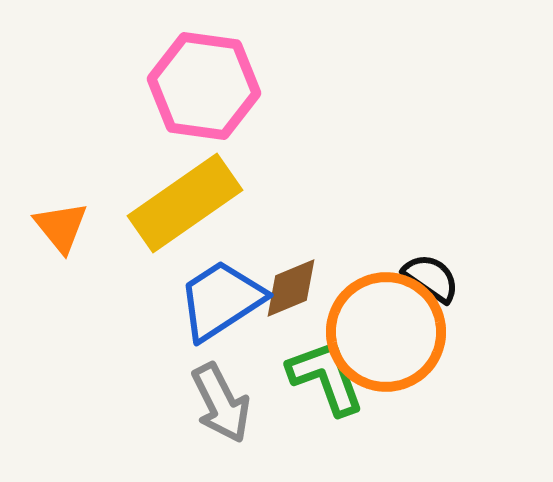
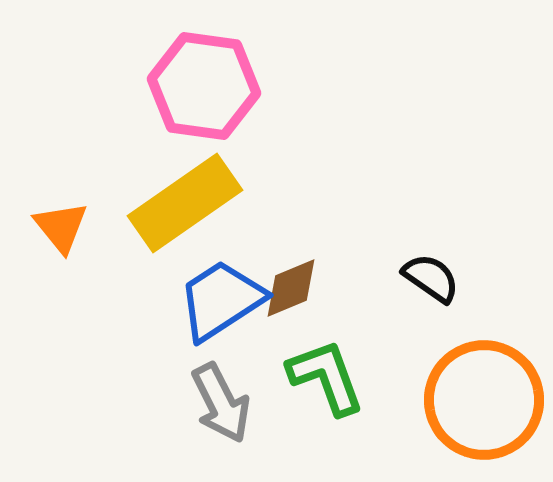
orange circle: moved 98 px right, 68 px down
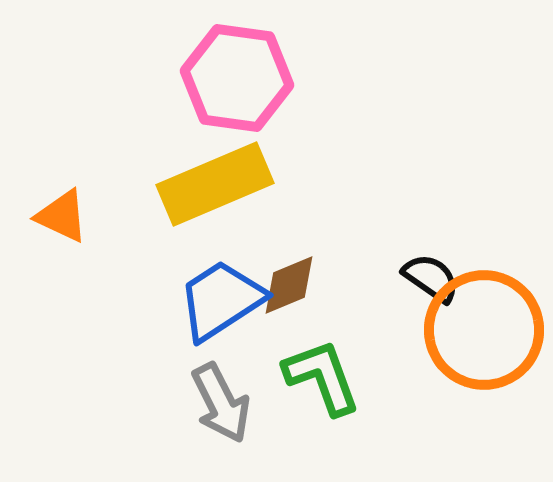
pink hexagon: moved 33 px right, 8 px up
yellow rectangle: moved 30 px right, 19 px up; rotated 12 degrees clockwise
orange triangle: moved 1 px right, 11 px up; rotated 26 degrees counterclockwise
brown diamond: moved 2 px left, 3 px up
green L-shape: moved 4 px left
orange circle: moved 70 px up
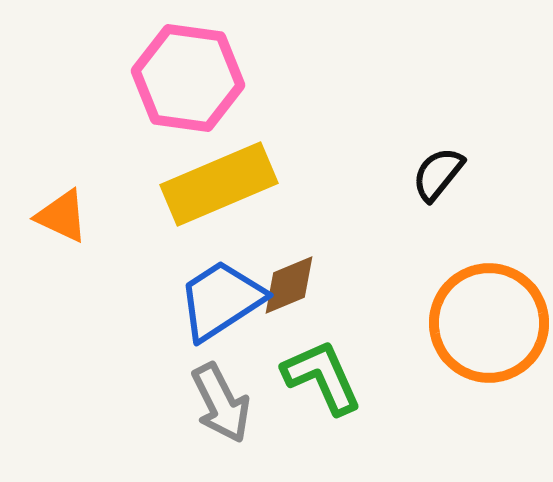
pink hexagon: moved 49 px left
yellow rectangle: moved 4 px right
black semicircle: moved 7 px right, 104 px up; rotated 86 degrees counterclockwise
orange circle: moved 5 px right, 7 px up
green L-shape: rotated 4 degrees counterclockwise
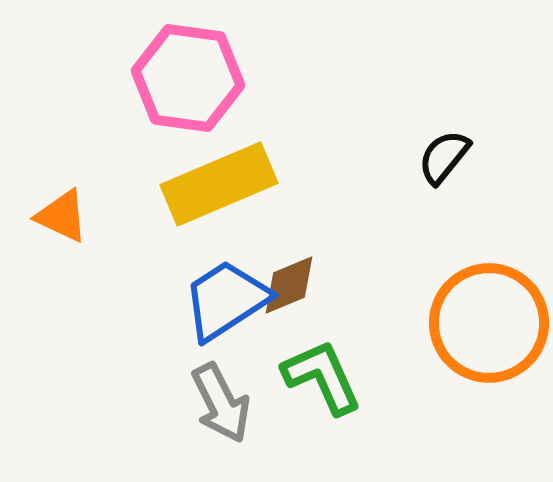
black semicircle: moved 6 px right, 17 px up
blue trapezoid: moved 5 px right
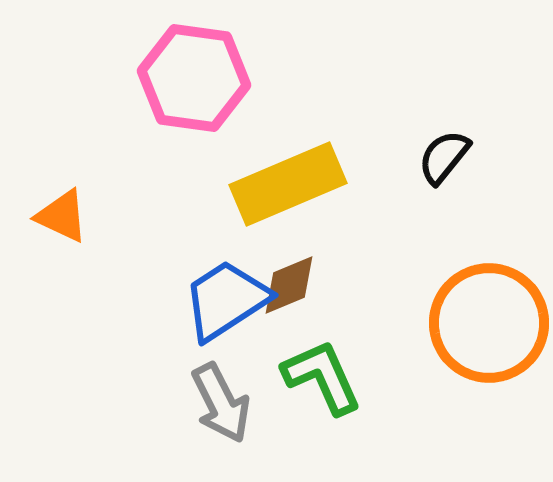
pink hexagon: moved 6 px right
yellow rectangle: moved 69 px right
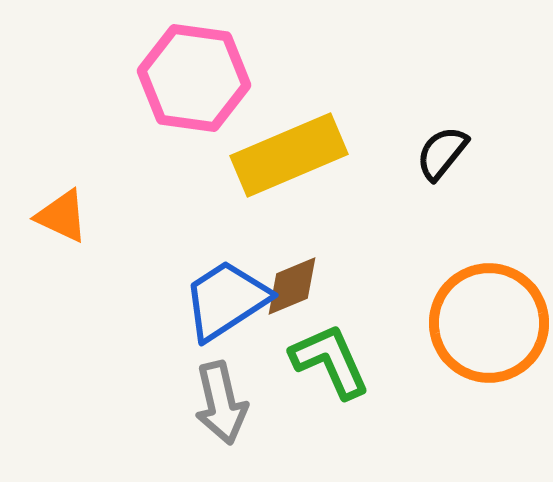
black semicircle: moved 2 px left, 4 px up
yellow rectangle: moved 1 px right, 29 px up
brown diamond: moved 3 px right, 1 px down
green L-shape: moved 8 px right, 16 px up
gray arrow: rotated 14 degrees clockwise
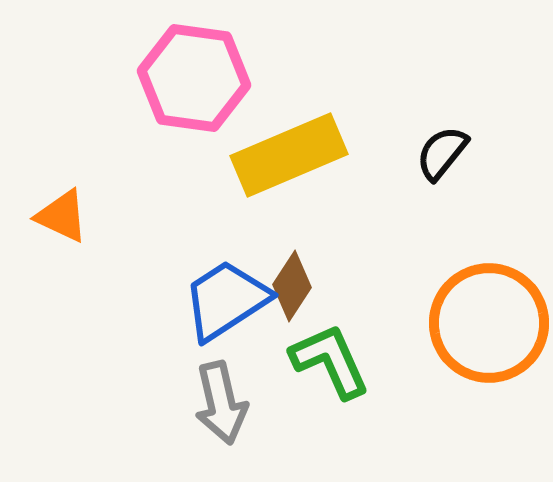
brown diamond: rotated 34 degrees counterclockwise
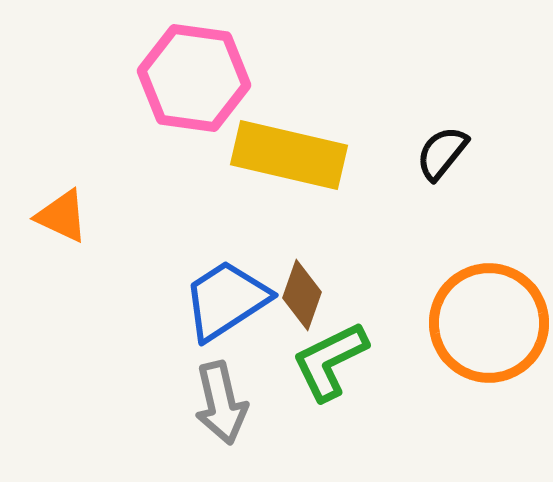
yellow rectangle: rotated 36 degrees clockwise
brown diamond: moved 10 px right, 9 px down; rotated 14 degrees counterclockwise
green L-shape: rotated 92 degrees counterclockwise
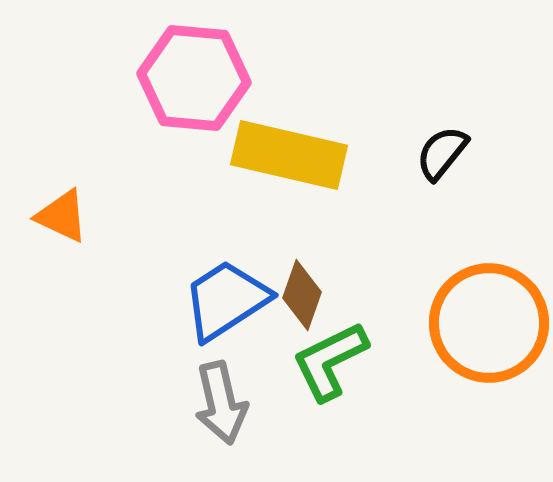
pink hexagon: rotated 3 degrees counterclockwise
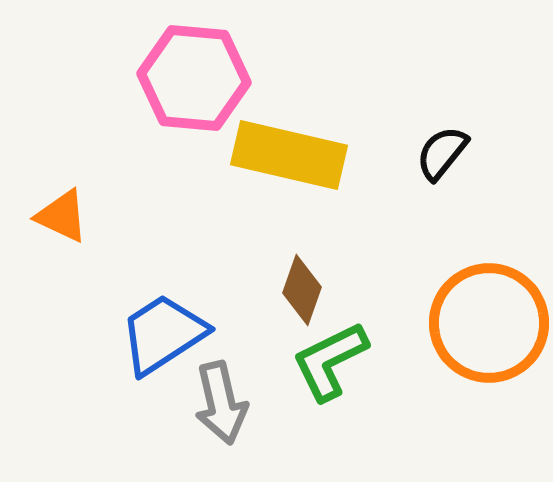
brown diamond: moved 5 px up
blue trapezoid: moved 63 px left, 34 px down
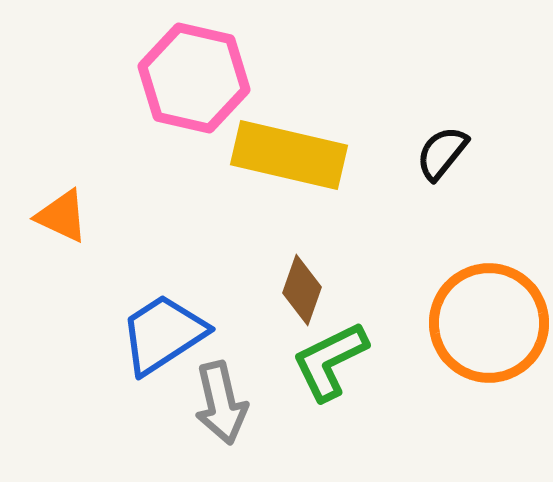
pink hexagon: rotated 8 degrees clockwise
